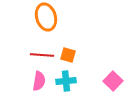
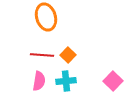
orange square: rotated 28 degrees clockwise
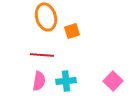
orange square: moved 4 px right, 24 px up; rotated 28 degrees clockwise
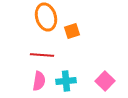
pink square: moved 8 px left
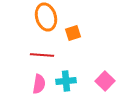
orange square: moved 1 px right, 2 px down
pink semicircle: moved 3 px down
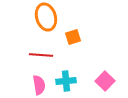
orange square: moved 4 px down
red line: moved 1 px left
pink semicircle: moved 1 px down; rotated 18 degrees counterclockwise
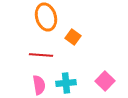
orange square: rotated 35 degrees counterclockwise
cyan cross: moved 2 px down
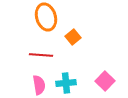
orange square: rotated 14 degrees clockwise
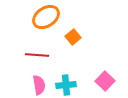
orange ellipse: rotated 72 degrees clockwise
red line: moved 4 px left
cyan cross: moved 2 px down
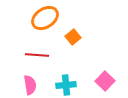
orange ellipse: moved 1 px left, 1 px down
pink semicircle: moved 9 px left
